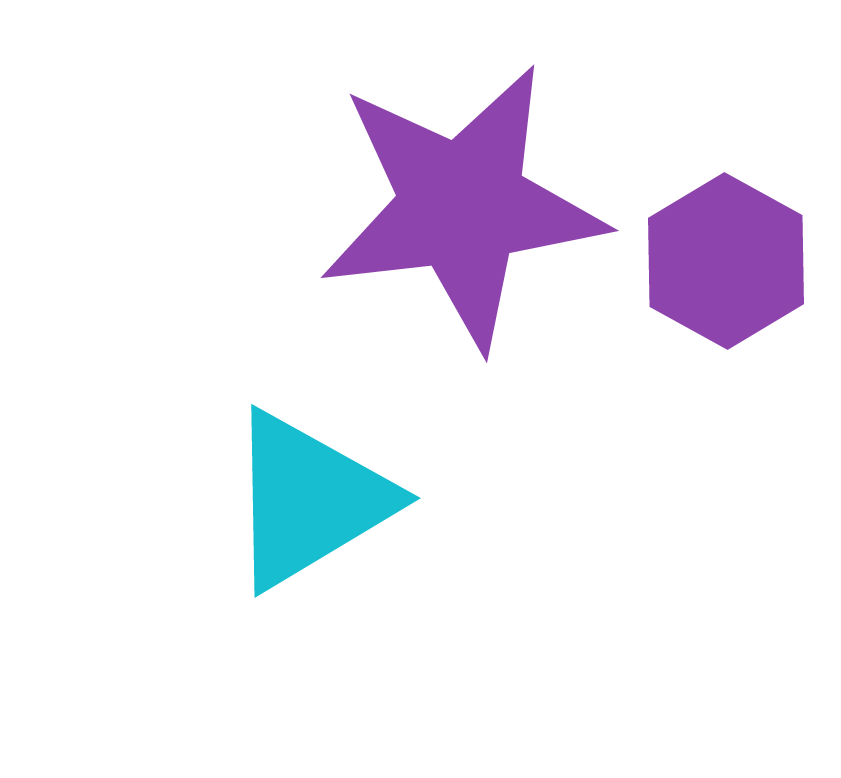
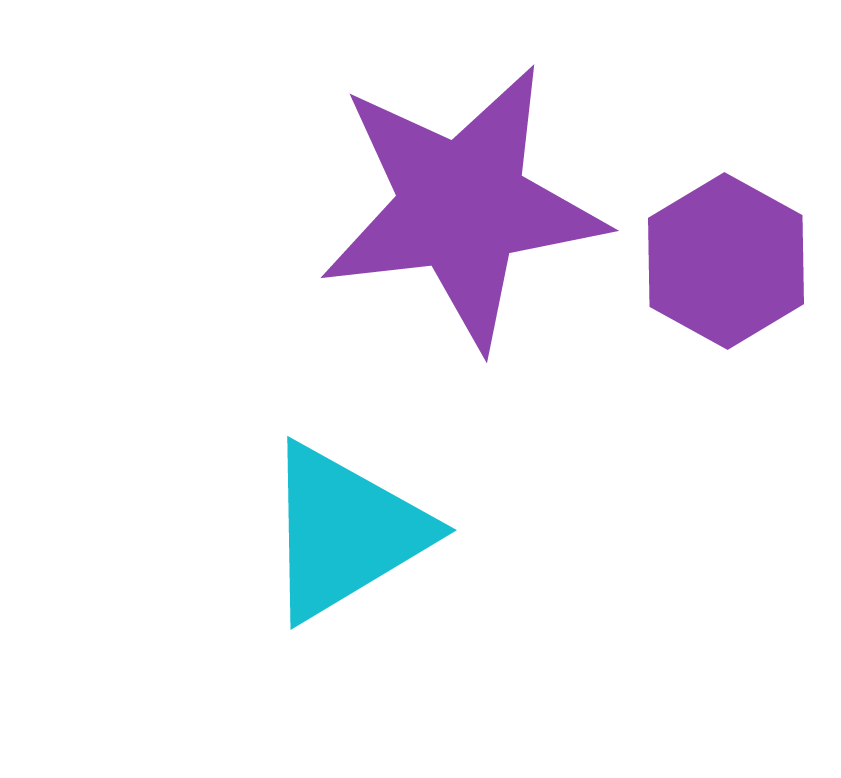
cyan triangle: moved 36 px right, 32 px down
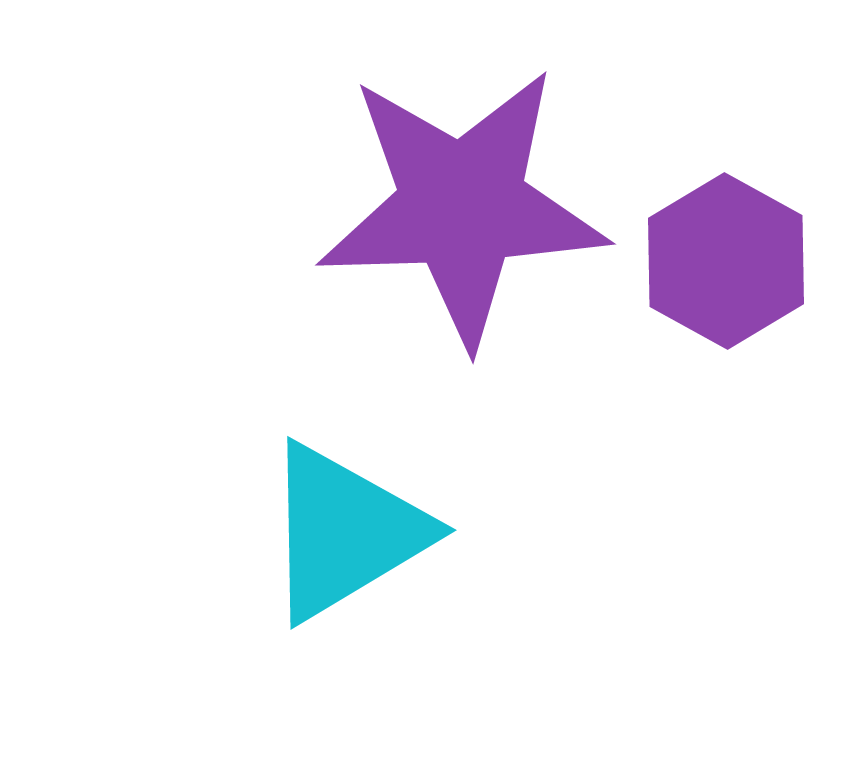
purple star: rotated 5 degrees clockwise
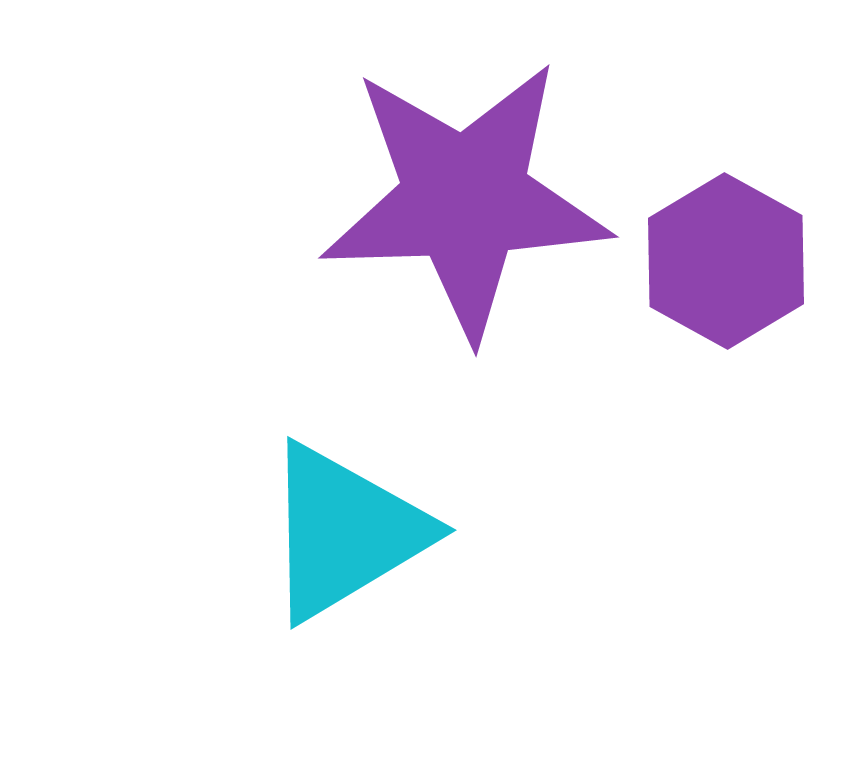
purple star: moved 3 px right, 7 px up
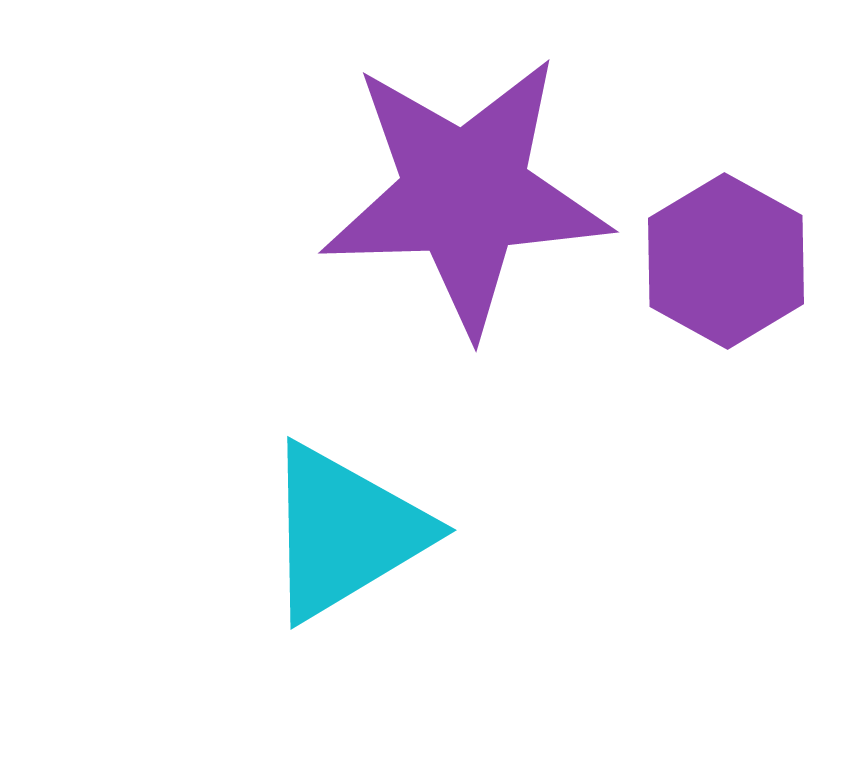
purple star: moved 5 px up
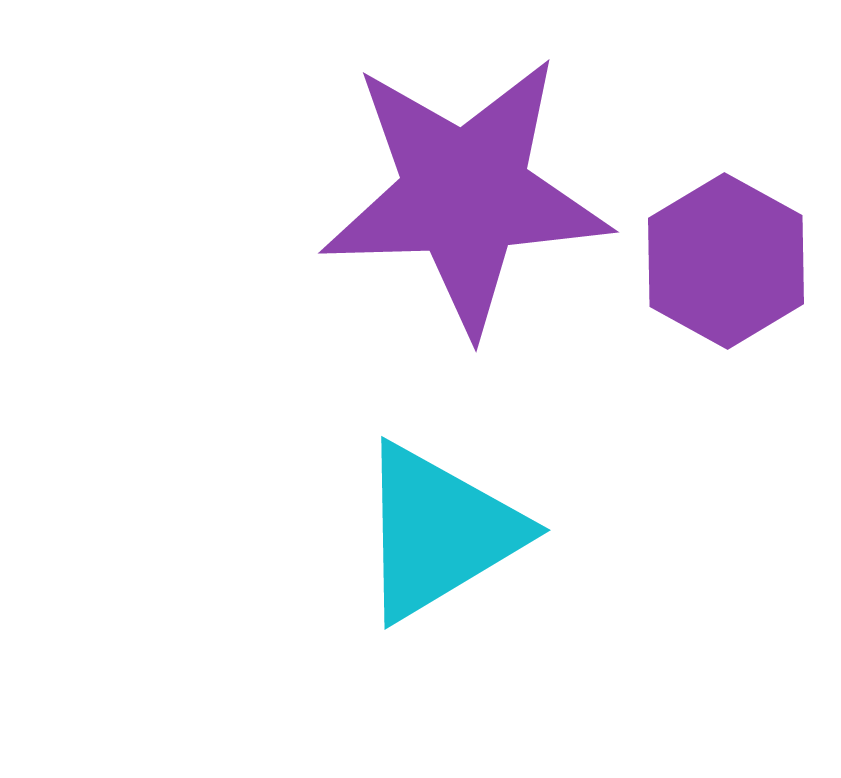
cyan triangle: moved 94 px right
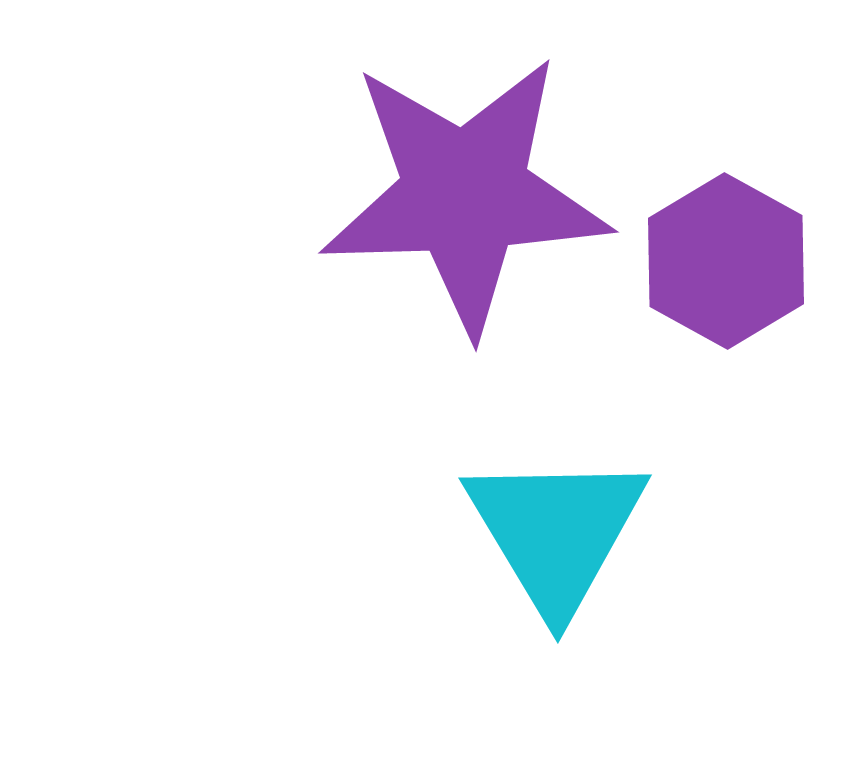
cyan triangle: moved 117 px right; rotated 30 degrees counterclockwise
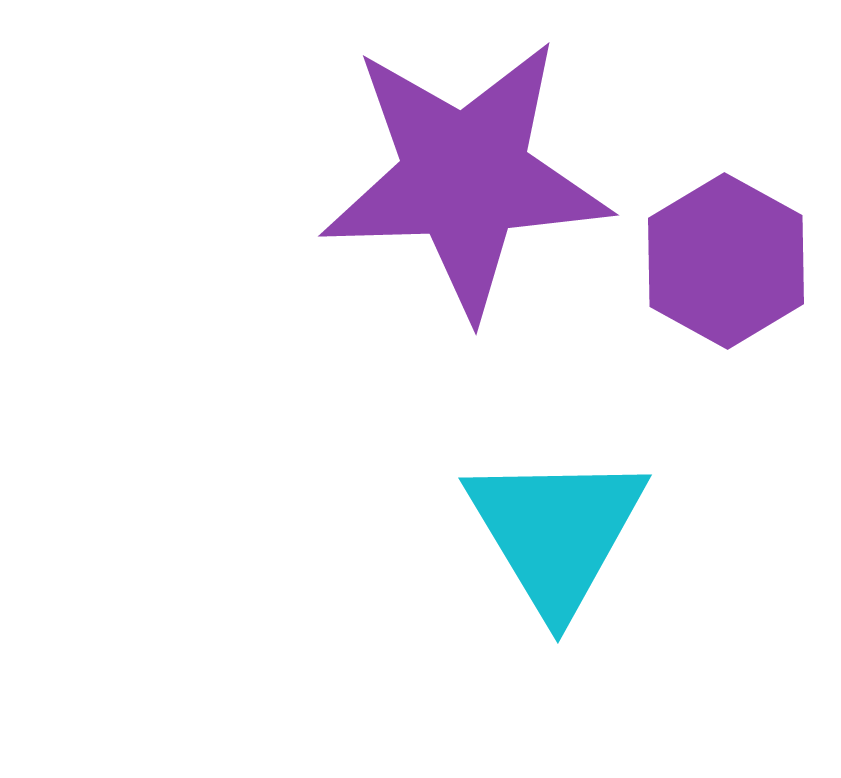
purple star: moved 17 px up
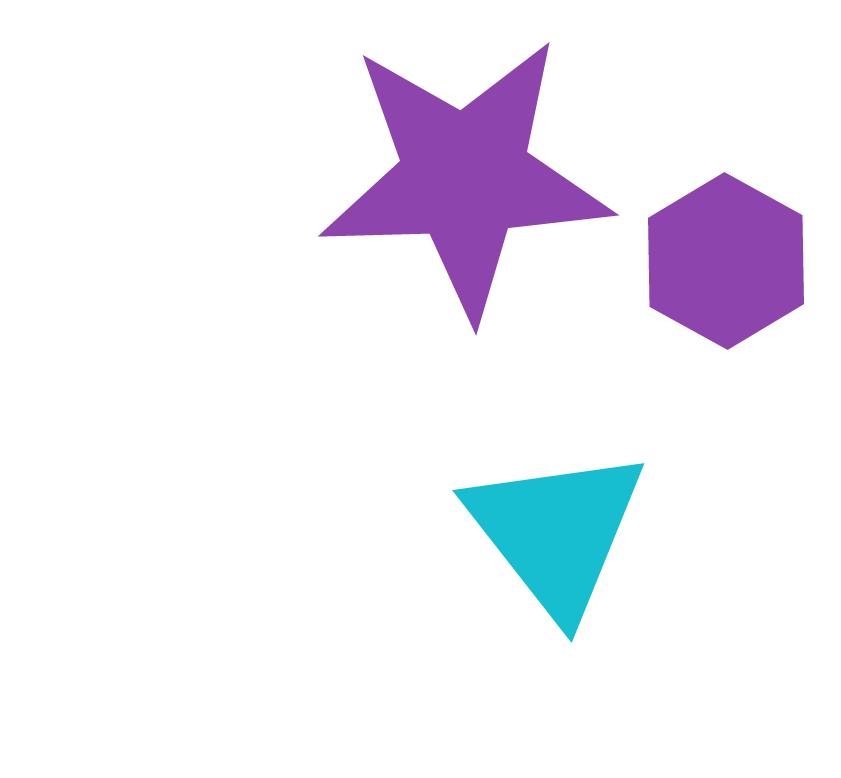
cyan triangle: rotated 7 degrees counterclockwise
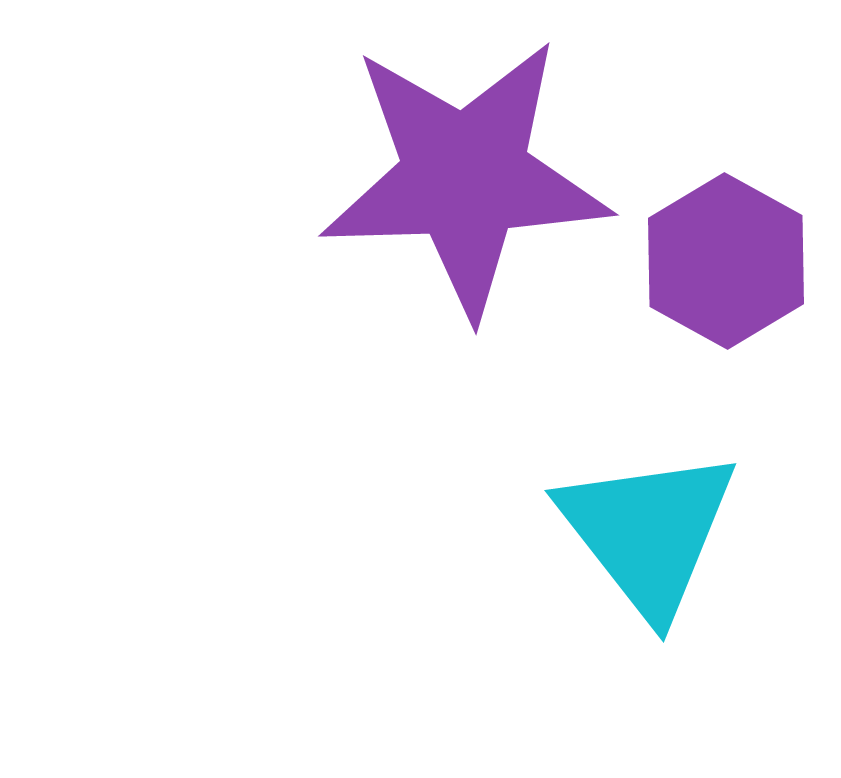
cyan triangle: moved 92 px right
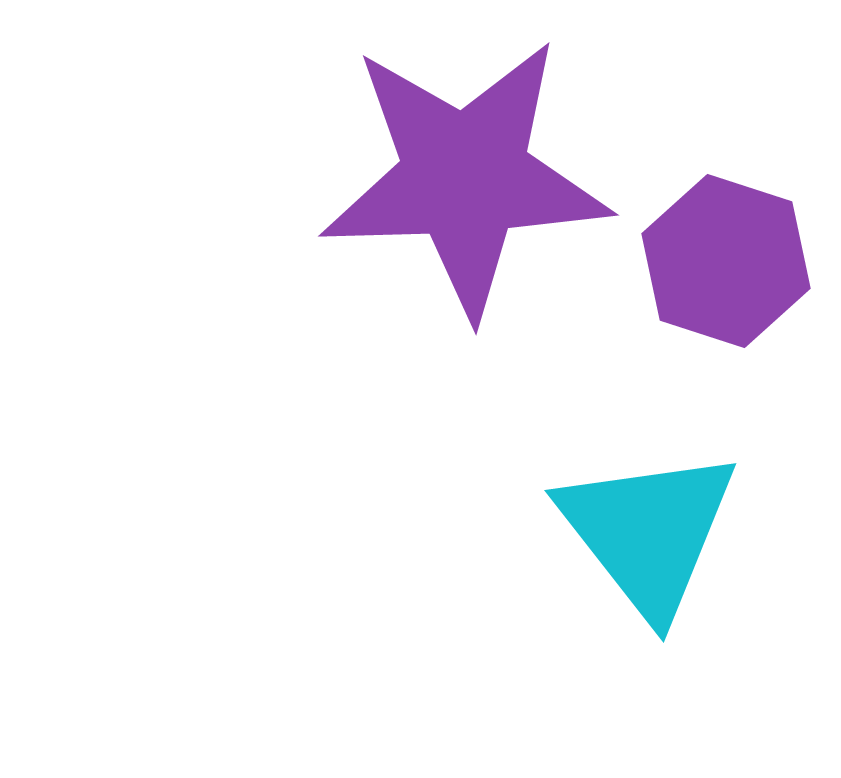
purple hexagon: rotated 11 degrees counterclockwise
